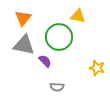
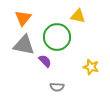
green circle: moved 2 px left
yellow star: moved 6 px left, 1 px up
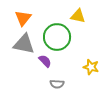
gray triangle: moved 1 px up
gray semicircle: moved 3 px up
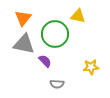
green circle: moved 2 px left, 3 px up
yellow star: rotated 21 degrees counterclockwise
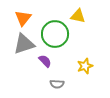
gray triangle: rotated 30 degrees counterclockwise
yellow star: moved 6 px left, 1 px up; rotated 14 degrees counterclockwise
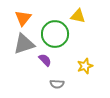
purple semicircle: moved 1 px up
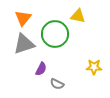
purple semicircle: moved 4 px left, 9 px down; rotated 72 degrees clockwise
yellow star: moved 9 px right, 1 px down; rotated 21 degrees clockwise
gray semicircle: rotated 24 degrees clockwise
